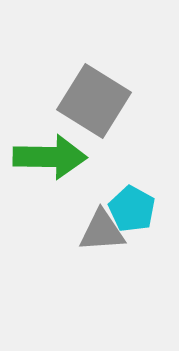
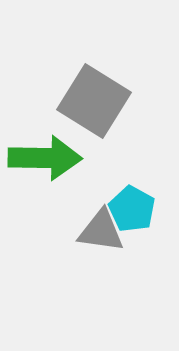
green arrow: moved 5 px left, 1 px down
gray triangle: moved 1 px left; rotated 12 degrees clockwise
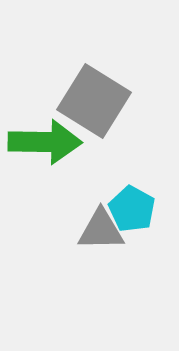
green arrow: moved 16 px up
gray triangle: moved 1 px up; rotated 9 degrees counterclockwise
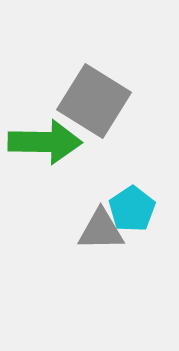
cyan pentagon: rotated 9 degrees clockwise
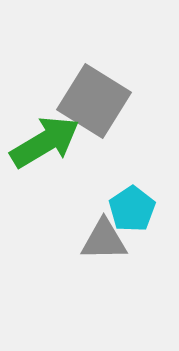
green arrow: rotated 32 degrees counterclockwise
gray triangle: moved 3 px right, 10 px down
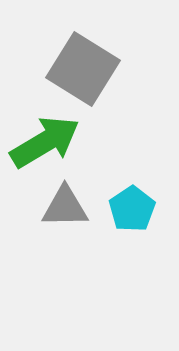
gray square: moved 11 px left, 32 px up
gray triangle: moved 39 px left, 33 px up
